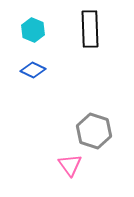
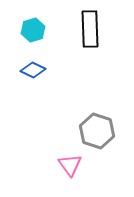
cyan hexagon: rotated 20 degrees clockwise
gray hexagon: moved 3 px right
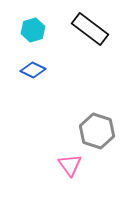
black rectangle: rotated 51 degrees counterclockwise
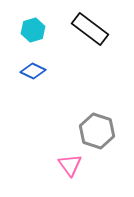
blue diamond: moved 1 px down
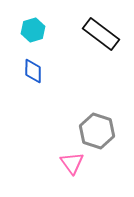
black rectangle: moved 11 px right, 5 px down
blue diamond: rotated 65 degrees clockwise
pink triangle: moved 2 px right, 2 px up
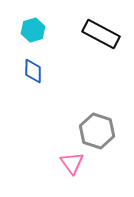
black rectangle: rotated 9 degrees counterclockwise
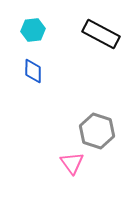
cyan hexagon: rotated 10 degrees clockwise
